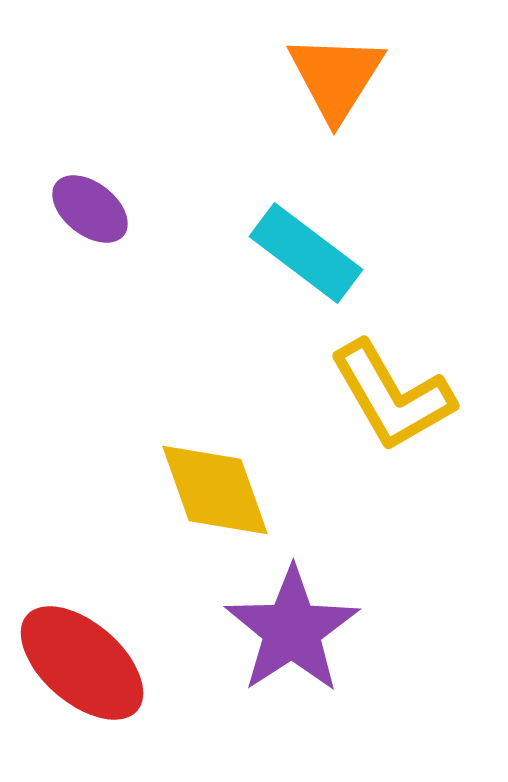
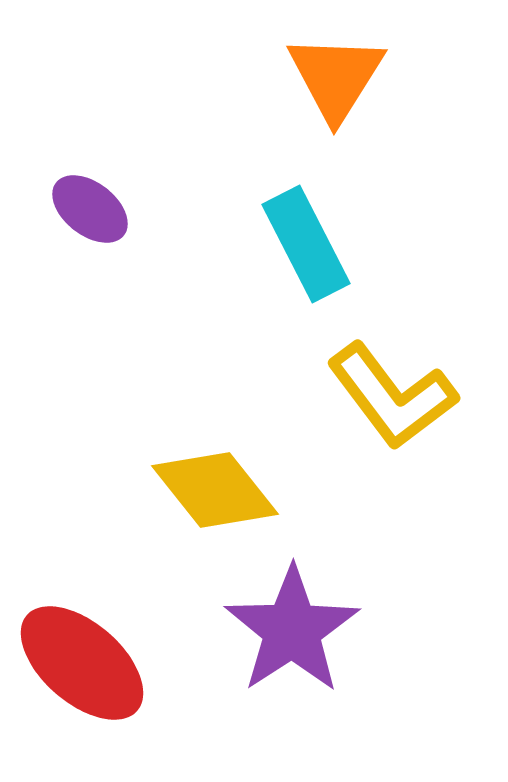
cyan rectangle: moved 9 px up; rotated 26 degrees clockwise
yellow L-shape: rotated 7 degrees counterclockwise
yellow diamond: rotated 19 degrees counterclockwise
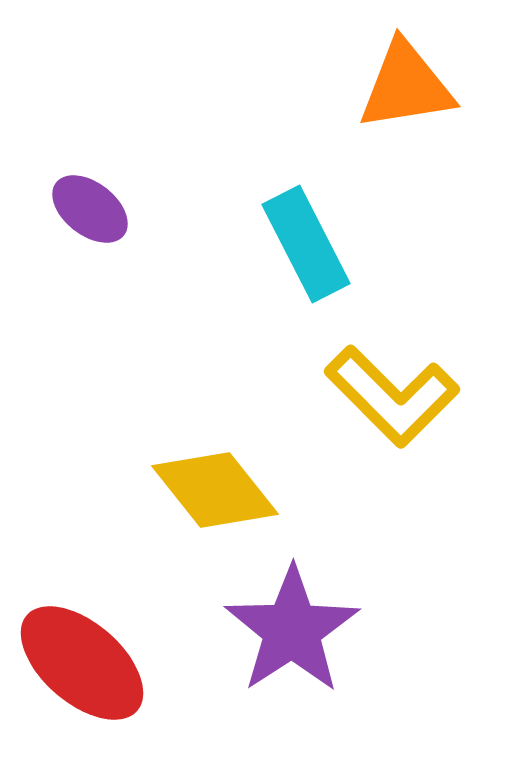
orange triangle: moved 70 px right, 9 px down; rotated 49 degrees clockwise
yellow L-shape: rotated 8 degrees counterclockwise
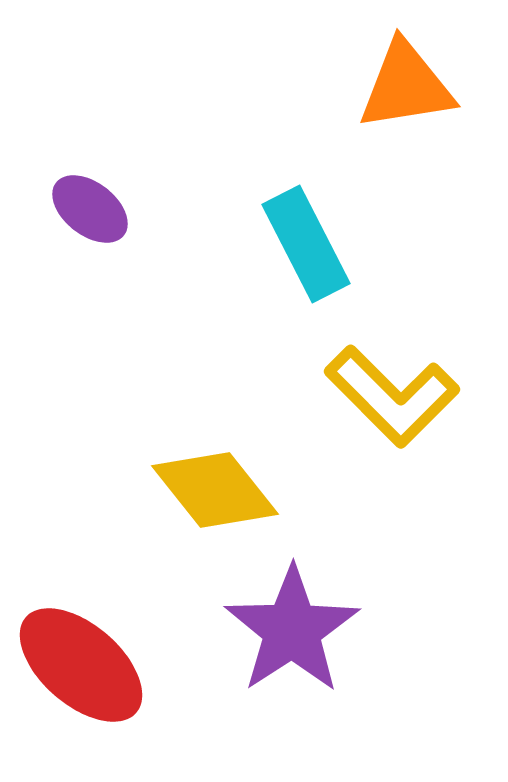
red ellipse: moved 1 px left, 2 px down
